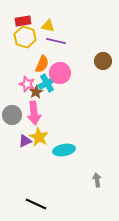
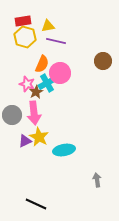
yellow triangle: rotated 24 degrees counterclockwise
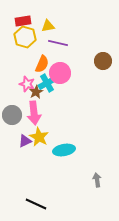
purple line: moved 2 px right, 2 px down
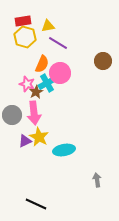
purple line: rotated 18 degrees clockwise
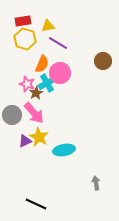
yellow hexagon: moved 2 px down
brown star: moved 1 px down
pink arrow: rotated 35 degrees counterclockwise
gray arrow: moved 1 px left, 3 px down
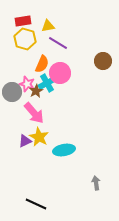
brown star: moved 2 px up
gray circle: moved 23 px up
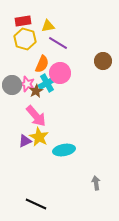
gray circle: moved 7 px up
pink arrow: moved 2 px right, 3 px down
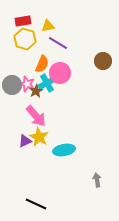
gray arrow: moved 1 px right, 3 px up
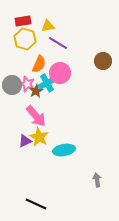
orange semicircle: moved 3 px left
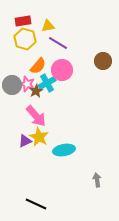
orange semicircle: moved 1 px left, 2 px down; rotated 18 degrees clockwise
pink circle: moved 2 px right, 3 px up
